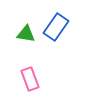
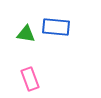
blue rectangle: rotated 60 degrees clockwise
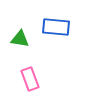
green triangle: moved 6 px left, 5 px down
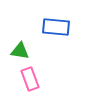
green triangle: moved 12 px down
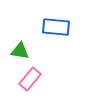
pink rectangle: rotated 60 degrees clockwise
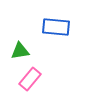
green triangle: rotated 18 degrees counterclockwise
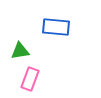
pink rectangle: rotated 20 degrees counterclockwise
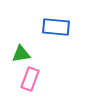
green triangle: moved 1 px right, 3 px down
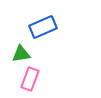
blue rectangle: moved 13 px left; rotated 28 degrees counterclockwise
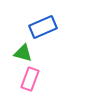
green triangle: moved 2 px right, 1 px up; rotated 24 degrees clockwise
